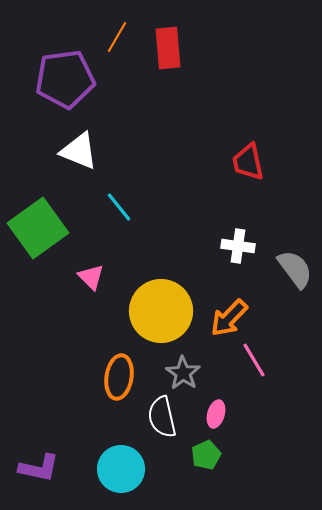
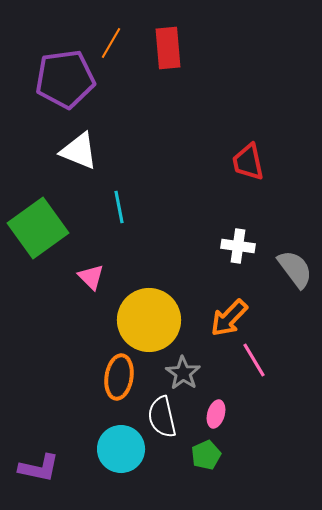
orange line: moved 6 px left, 6 px down
cyan line: rotated 28 degrees clockwise
yellow circle: moved 12 px left, 9 px down
cyan circle: moved 20 px up
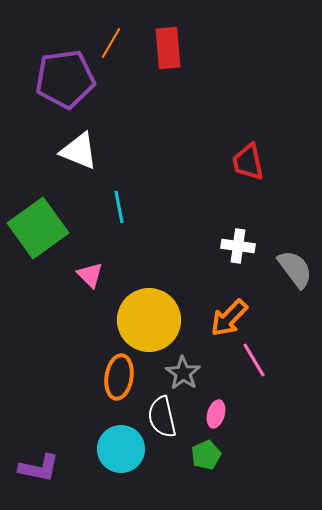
pink triangle: moved 1 px left, 2 px up
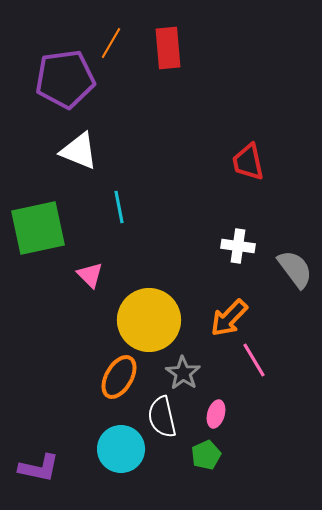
green square: rotated 24 degrees clockwise
orange ellipse: rotated 21 degrees clockwise
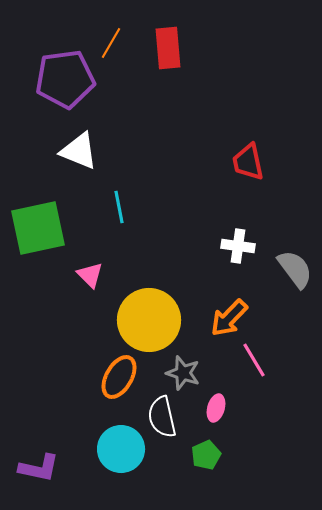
gray star: rotated 16 degrees counterclockwise
pink ellipse: moved 6 px up
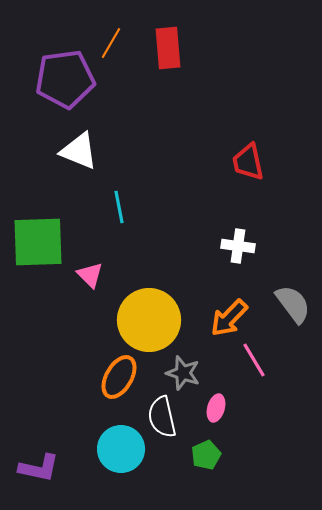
green square: moved 14 px down; rotated 10 degrees clockwise
gray semicircle: moved 2 px left, 35 px down
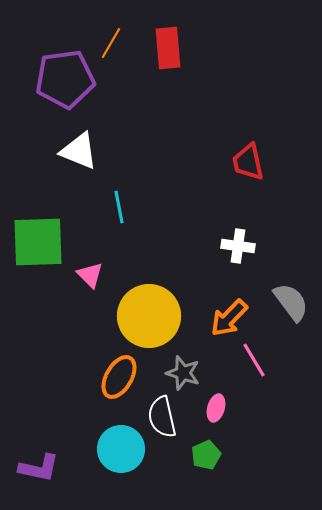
gray semicircle: moved 2 px left, 2 px up
yellow circle: moved 4 px up
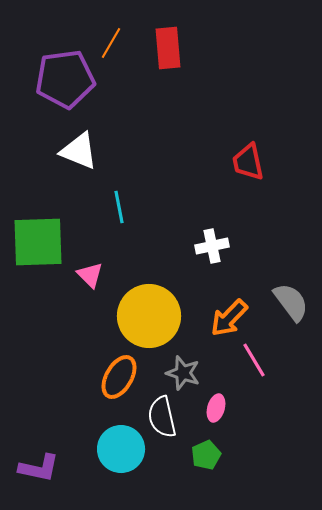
white cross: moved 26 px left; rotated 20 degrees counterclockwise
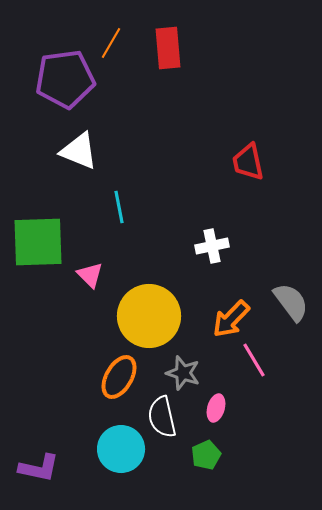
orange arrow: moved 2 px right, 1 px down
